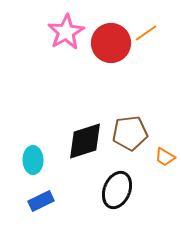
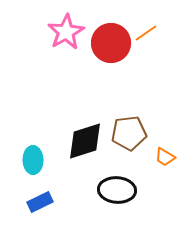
brown pentagon: moved 1 px left
black ellipse: rotated 72 degrees clockwise
blue rectangle: moved 1 px left, 1 px down
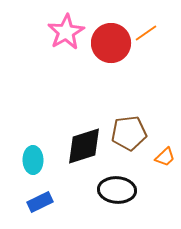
black diamond: moved 1 px left, 5 px down
orange trapezoid: rotated 75 degrees counterclockwise
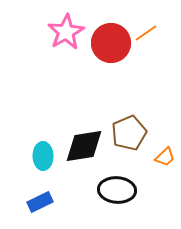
brown pentagon: rotated 16 degrees counterclockwise
black diamond: rotated 9 degrees clockwise
cyan ellipse: moved 10 px right, 4 px up
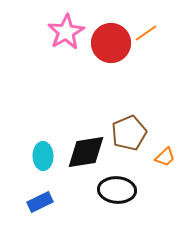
black diamond: moved 2 px right, 6 px down
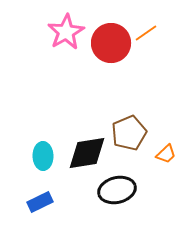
black diamond: moved 1 px right, 1 px down
orange trapezoid: moved 1 px right, 3 px up
black ellipse: rotated 18 degrees counterclockwise
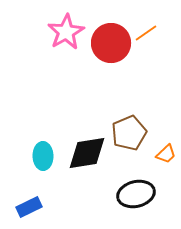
black ellipse: moved 19 px right, 4 px down
blue rectangle: moved 11 px left, 5 px down
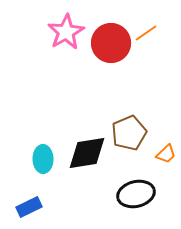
cyan ellipse: moved 3 px down
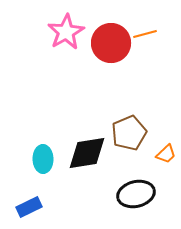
orange line: moved 1 px left, 1 px down; rotated 20 degrees clockwise
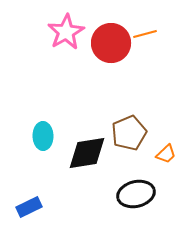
cyan ellipse: moved 23 px up
